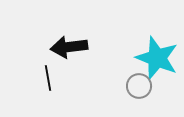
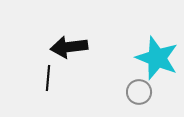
black line: rotated 15 degrees clockwise
gray circle: moved 6 px down
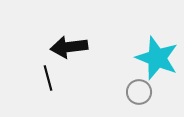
black line: rotated 20 degrees counterclockwise
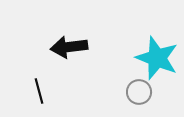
black line: moved 9 px left, 13 px down
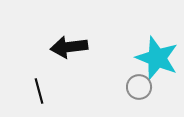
gray circle: moved 5 px up
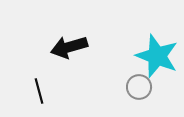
black arrow: rotated 9 degrees counterclockwise
cyan star: moved 2 px up
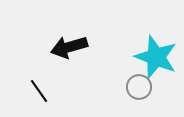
cyan star: moved 1 px left, 1 px down
black line: rotated 20 degrees counterclockwise
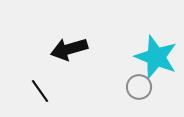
black arrow: moved 2 px down
black line: moved 1 px right
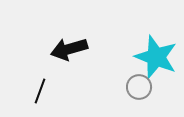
black line: rotated 55 degrees clockwise
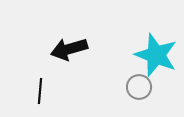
cyan star: moved 2 px up
black line: rotated 15 degrees counterclockwise
